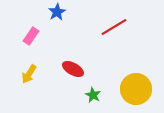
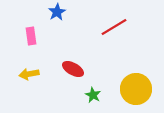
pink rectangle: rotated 42 degrees counterclockwise
yellow arrow: rotated 48 degrees clockwise
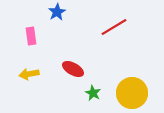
yellow circle: moved 4 px left, 4 px down
green star: moved 2 px up
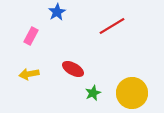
red line: moved 2 px left, 1 px up
pink rectangle: rotated 36 degrees clockwise
green star: rotated 21 degrees clockwise
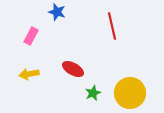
blue star: rotated 24 degrees counterclockwise
red line: rotated 72 degrees counterclockwise
yellow circle: moved 2 px left
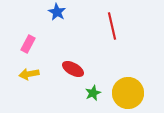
blue star: rotated 12 degrees clockwise
pink rectangle: moved 3 px left, 8 px down
yellow circle: moved 2 px left
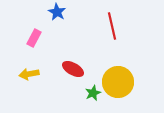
pink rectangle: moved 6 px right, 6 px up
yellow circle: moved 10 px left, 11 px up
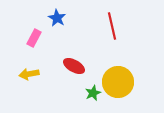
blue star: moved 6 px down
red ellipse: moved 1 px right, 3 px up
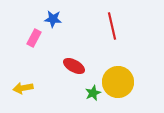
blue star: moved 4 px left, 1 px down; rotated 24 degrees counterclockwise
yellow arrow: moved 6 px left, 14 px down
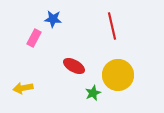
yellow circle: moved 7 px up
